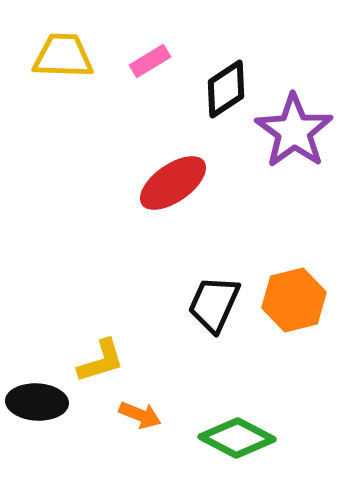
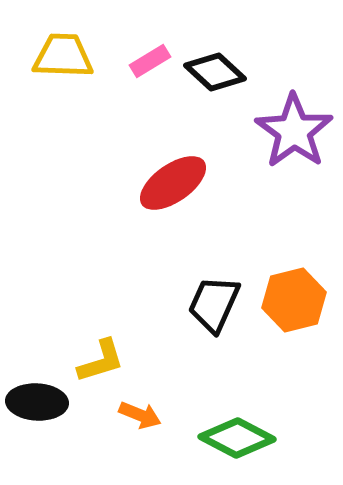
black diamond: moved 11 px left, 17 px up; rotated 76 degrees clockwise
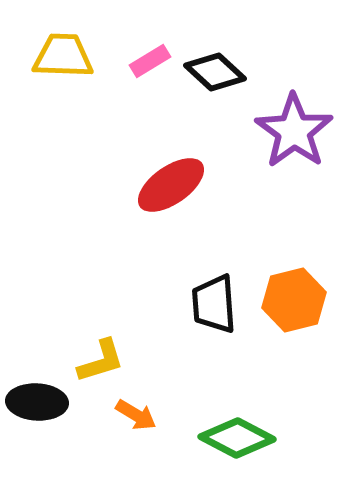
red ellipse: moved 2 px left, 2 px down
black trapezoid: rotated 28 degrees counterclockwise
orange arrow: moved 4 px left; rotated 9 degrees clockwise
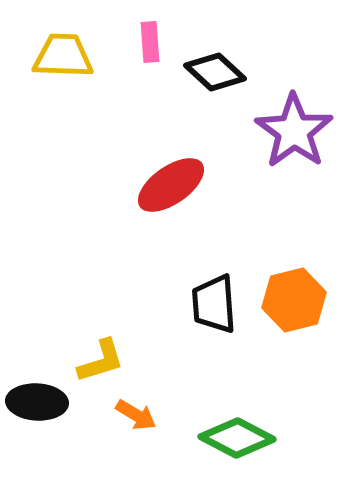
pink rectangle: moved 19 px up; rotated 63 degrees counterclockwise
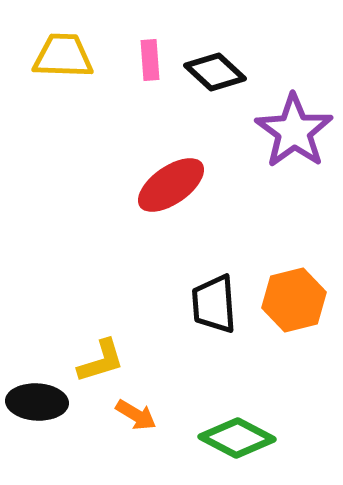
pink rectangle: moved 18 px down
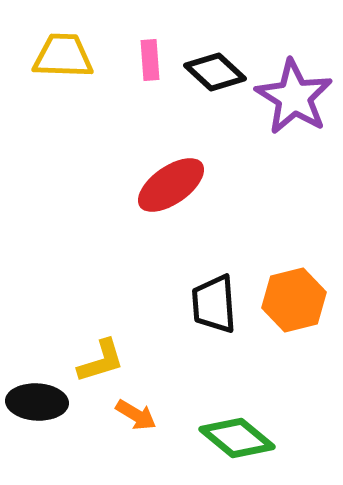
purple star: moved 34 px up; rotated 4 degrees counterclockwise
green diamond: rotated 12 degrees clockwise
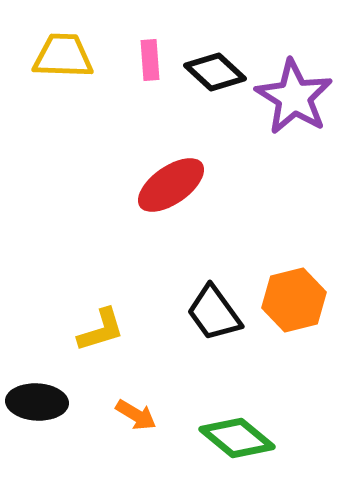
black trapezoid: moved 9 px down; rotated 32 degrees counterclockwise
yellow L-shape: moved 31 px up
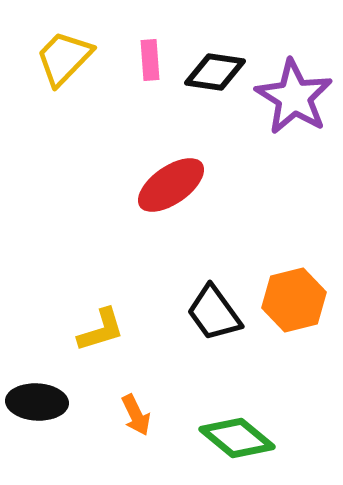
yellow trapezoid: moved 1 px right, 2 px down; rotated 48 degrees counterclockwise
black diamond: rotated 34 degrees counterclockwise
orange arrow: rotated 33 degrees clockwise
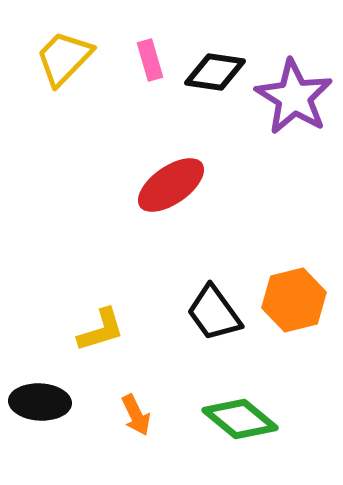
pink rectangle: rotated 12 degrees counterclockwise
black ellipse: moved 3 px right
green diamond: moved 3 px right, 19 px up
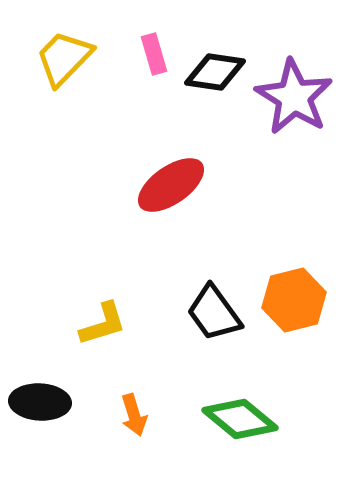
pink rectangle: moved 4 px right, 6 px up
yellow L-shape: moved 2 px right, 6 px up
orange arrow: moved 2 px left; rotated 9 degrees clockwise
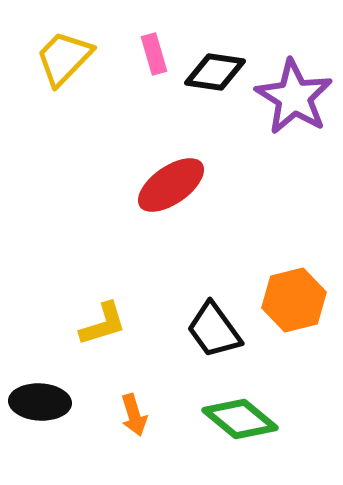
black trapezoid: moved 17 px down
